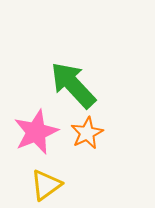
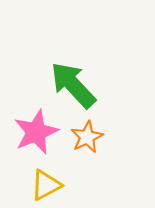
orange star: moved 4 px down
yellow triangle: rotated 8 degrees clockwise
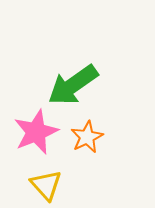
green arrow: rotated 82 degrees counterclockwise
yellow triangle: rotated 44 degrees counterclockwise
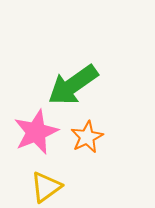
yellow triangle: moved 2 px down; rotated 36 degrees clockwise
